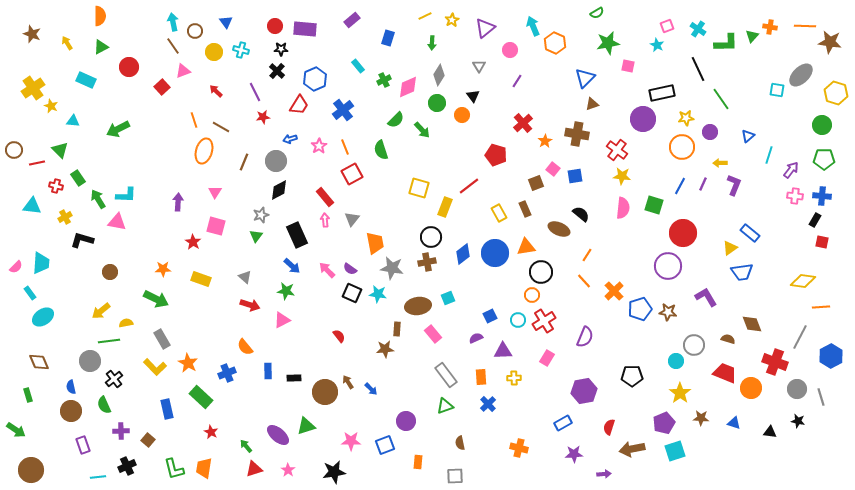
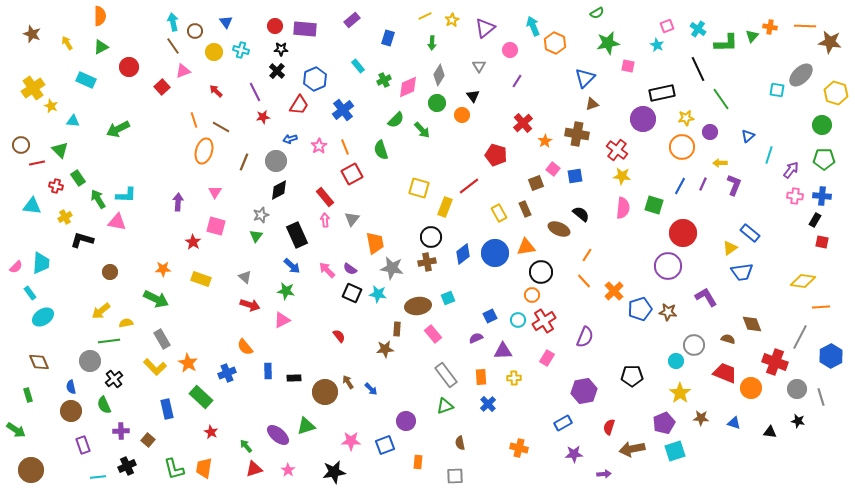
brown circle at (14, 150): moved 7 px right, 5 px up
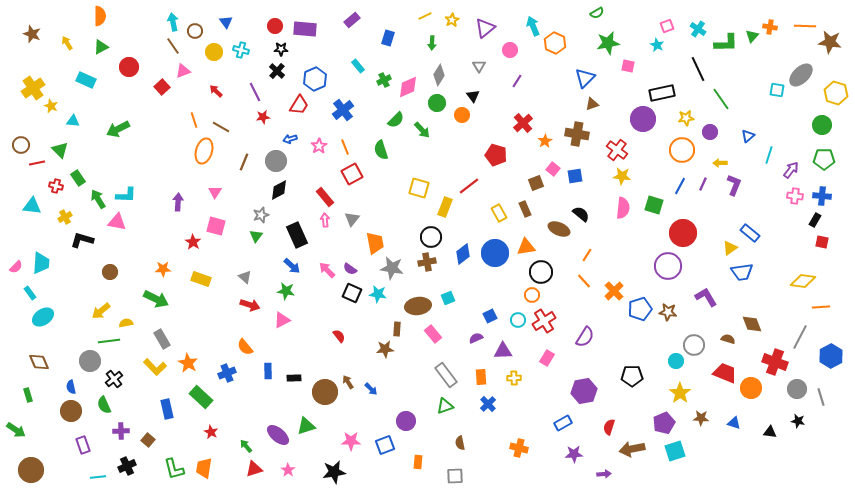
orange circle at (682, 147): moved 3 px down
purple semicircle at (585, 337): rotated 10 degrees clockwise
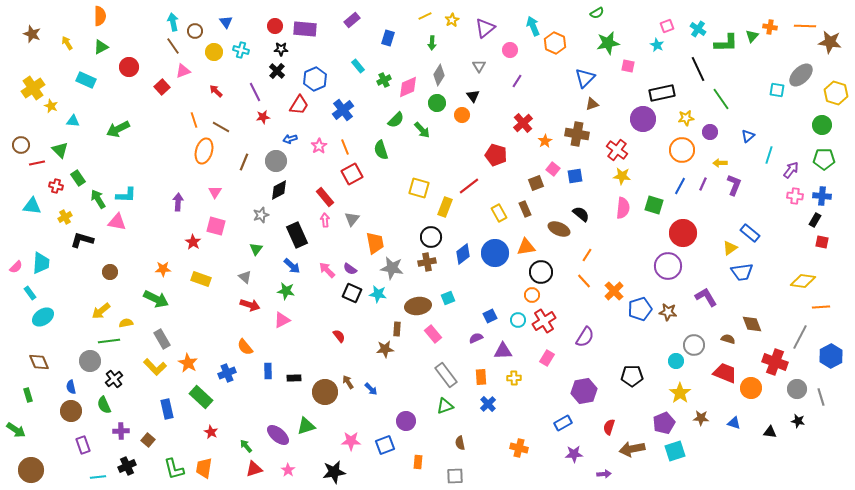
green triangle at (256, 236): moved 13 px down
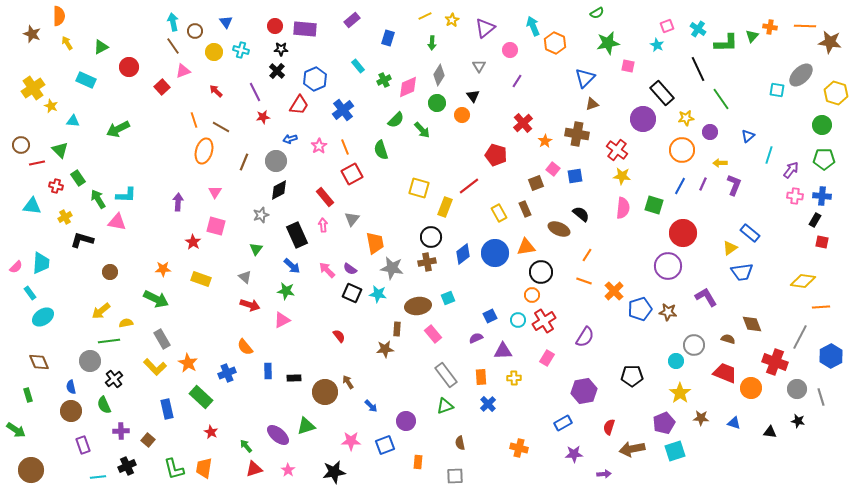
orange semicircle at (100, 16): moved 41 px left
black rectangle at (662, 93): rotated 60 degrees clockwise
pink arrow at (325, 220): moved 2 px left, 5 px down
orange line at (584, 281): rotated 28 degrees counterclockwise
blue arrow at (371, 389): moved 17 px down
